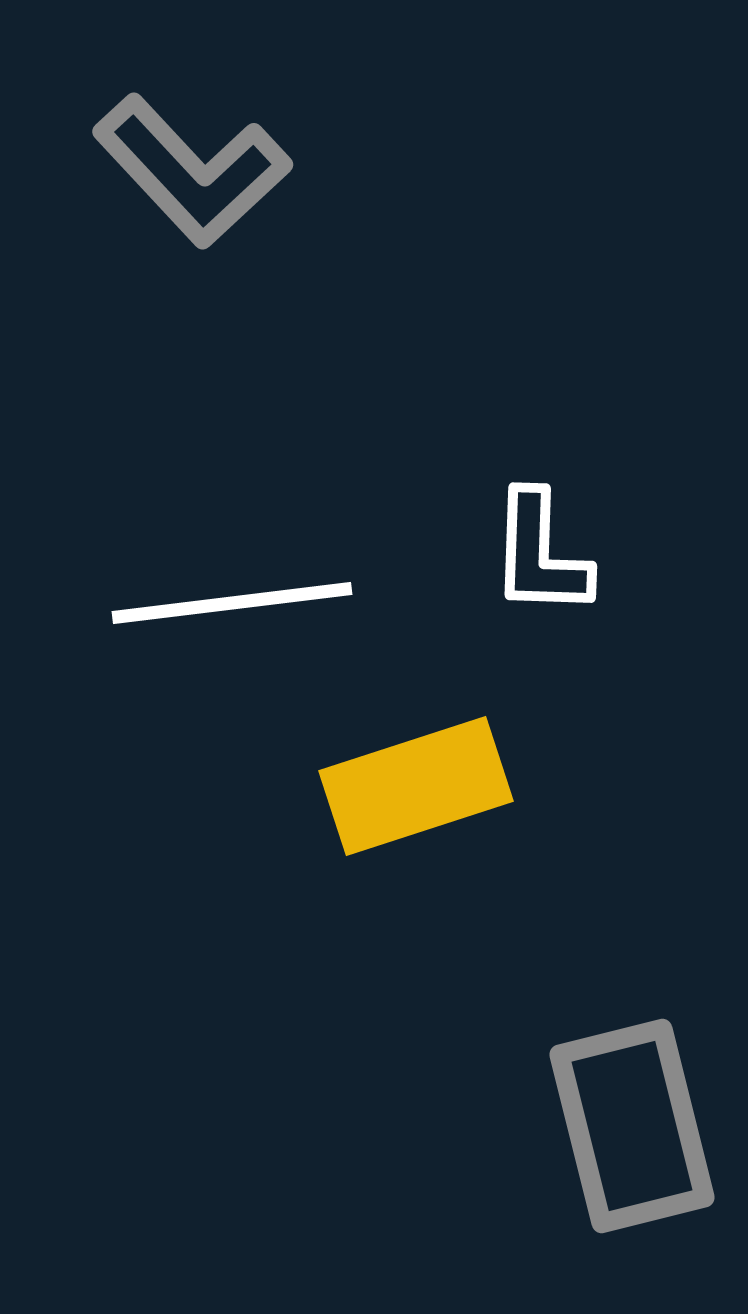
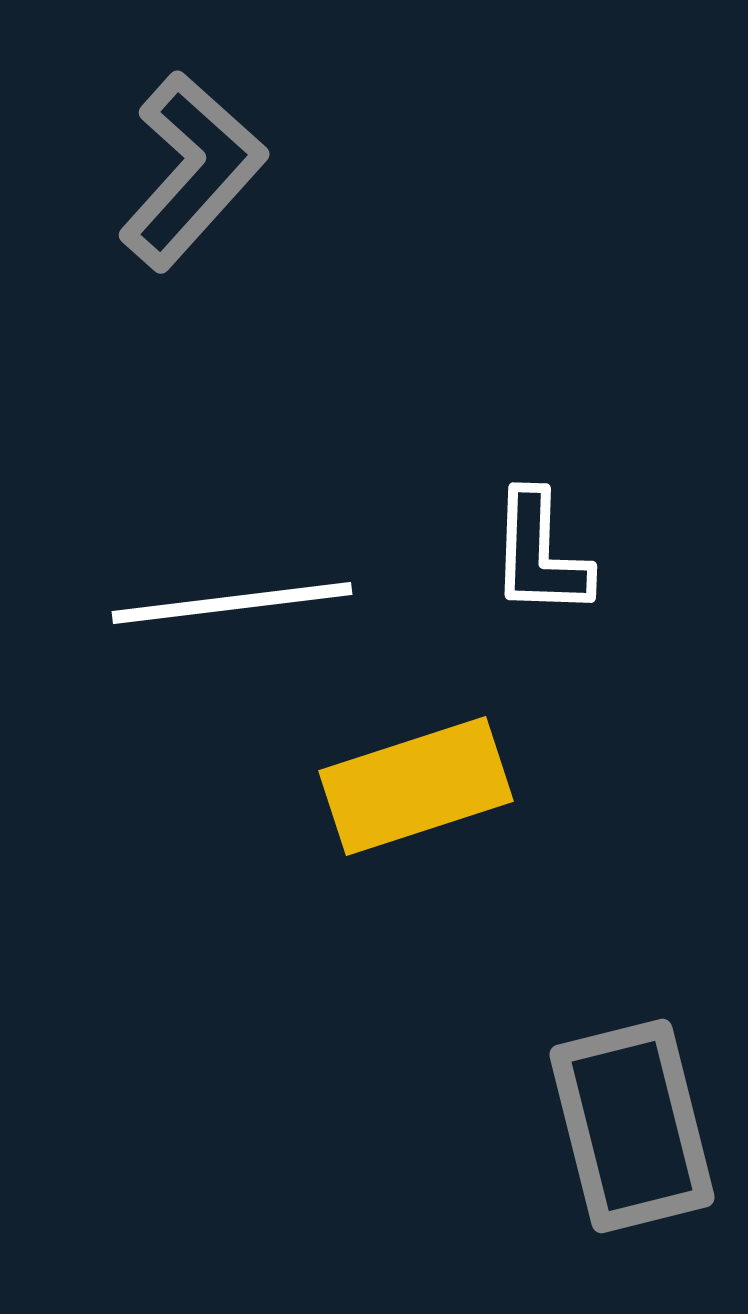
gray L-shape: rotated 95 degrees counterclockwise
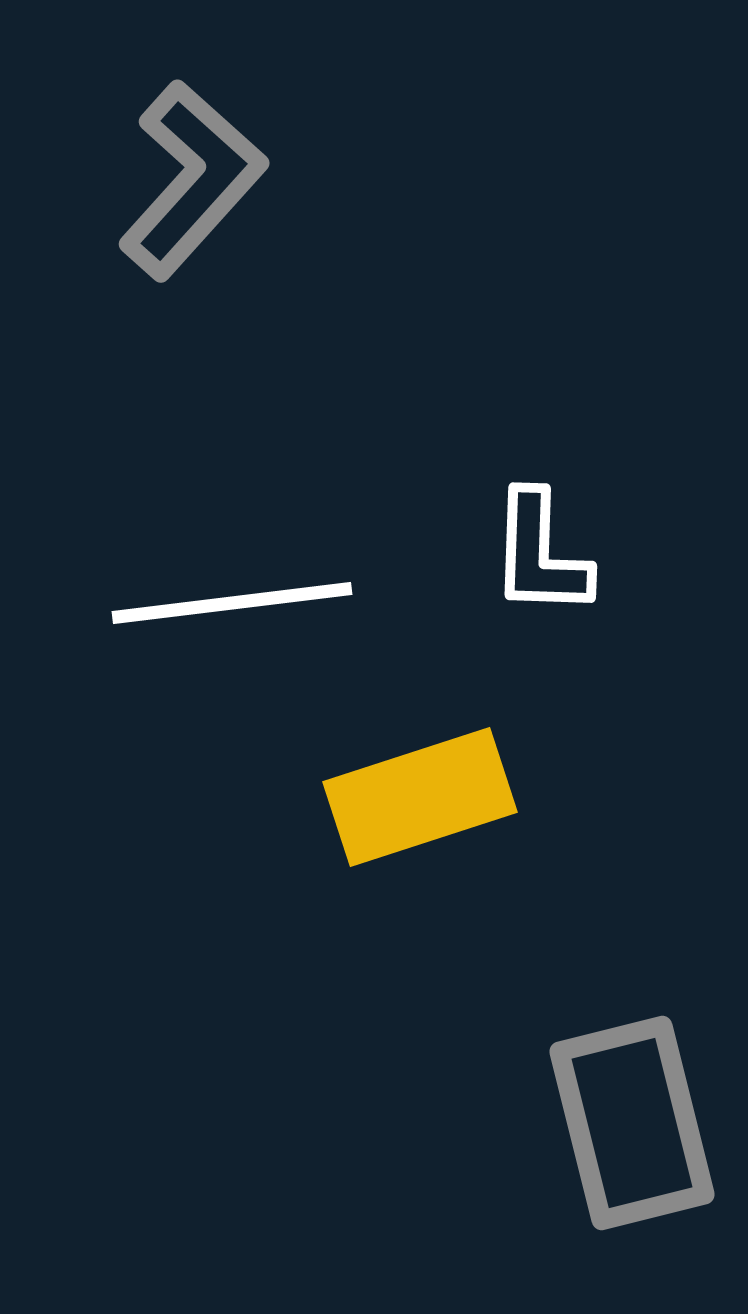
gray L-shape: moved 9 px down
yellow rectangle: moved 4 px right, 11 px down
gray rectangle: moved 3 px up
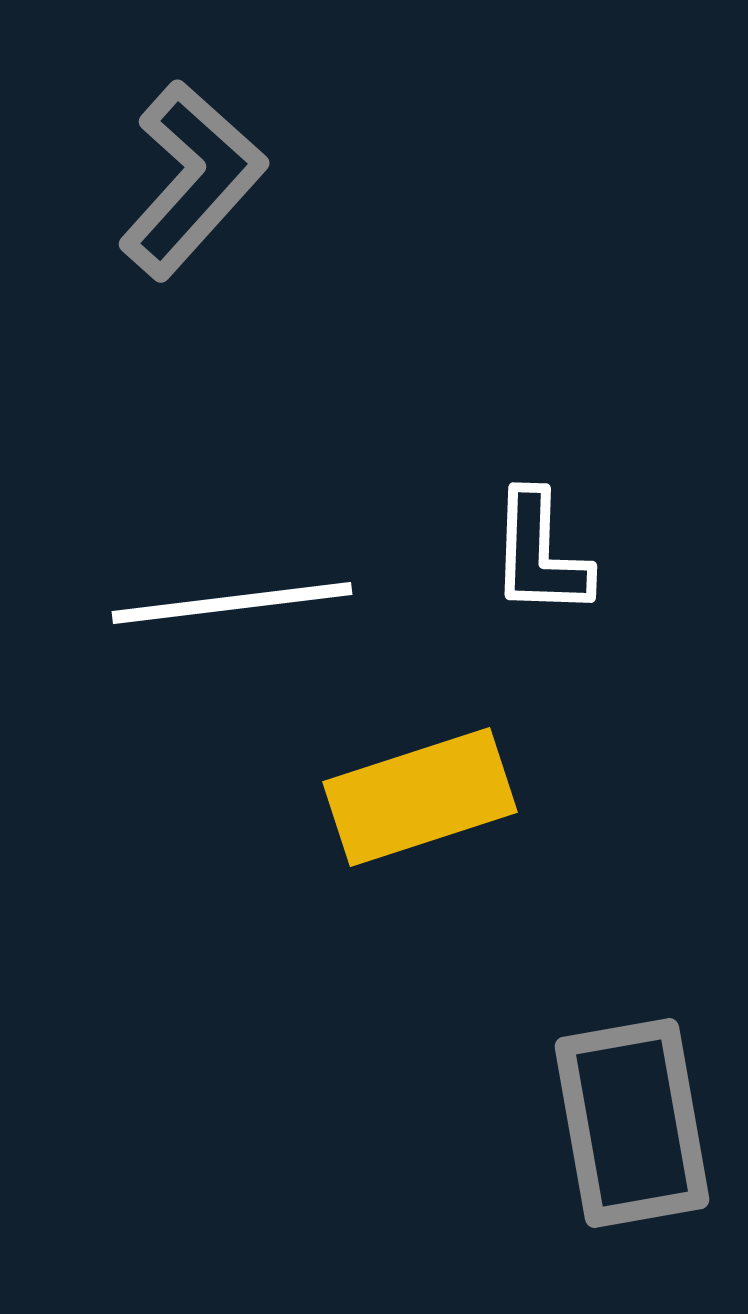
gray rectangle: rotated 4 degrees clockwise
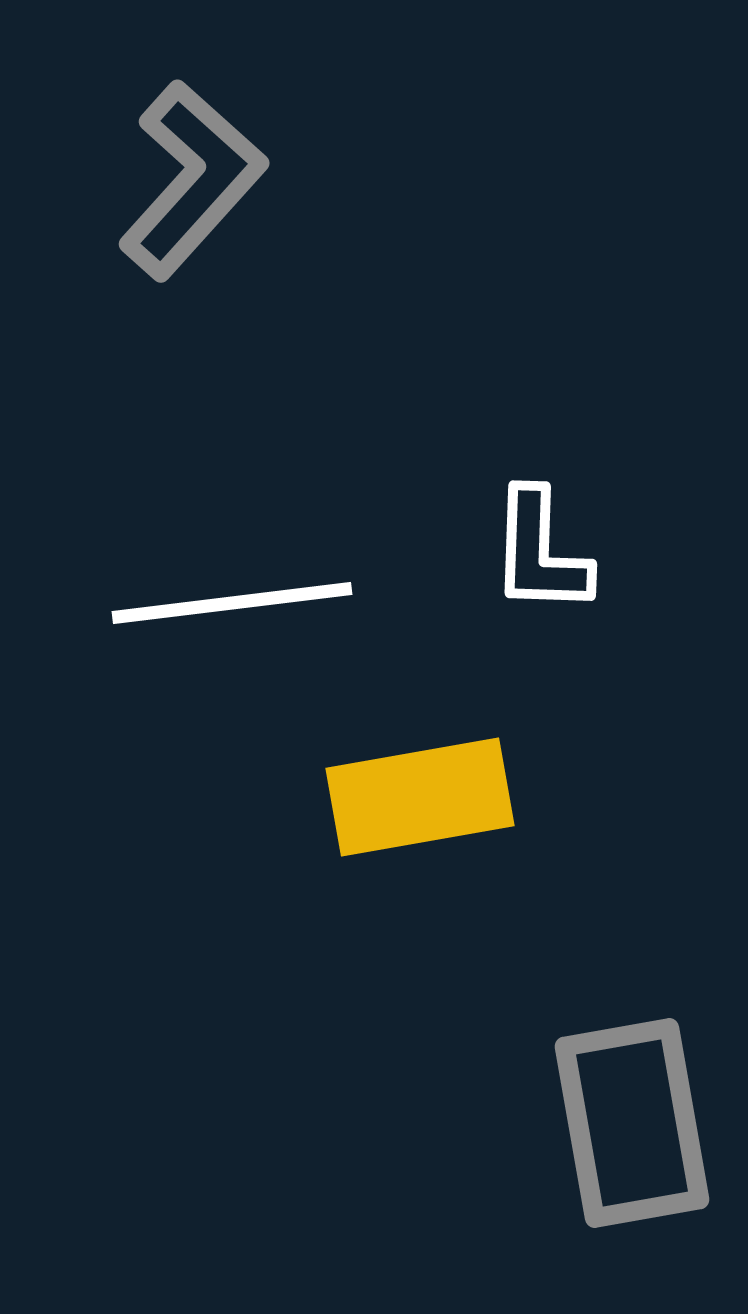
white L-shape: moved 2 px up
yellow rectangle: rotated 8 degrees clockwise
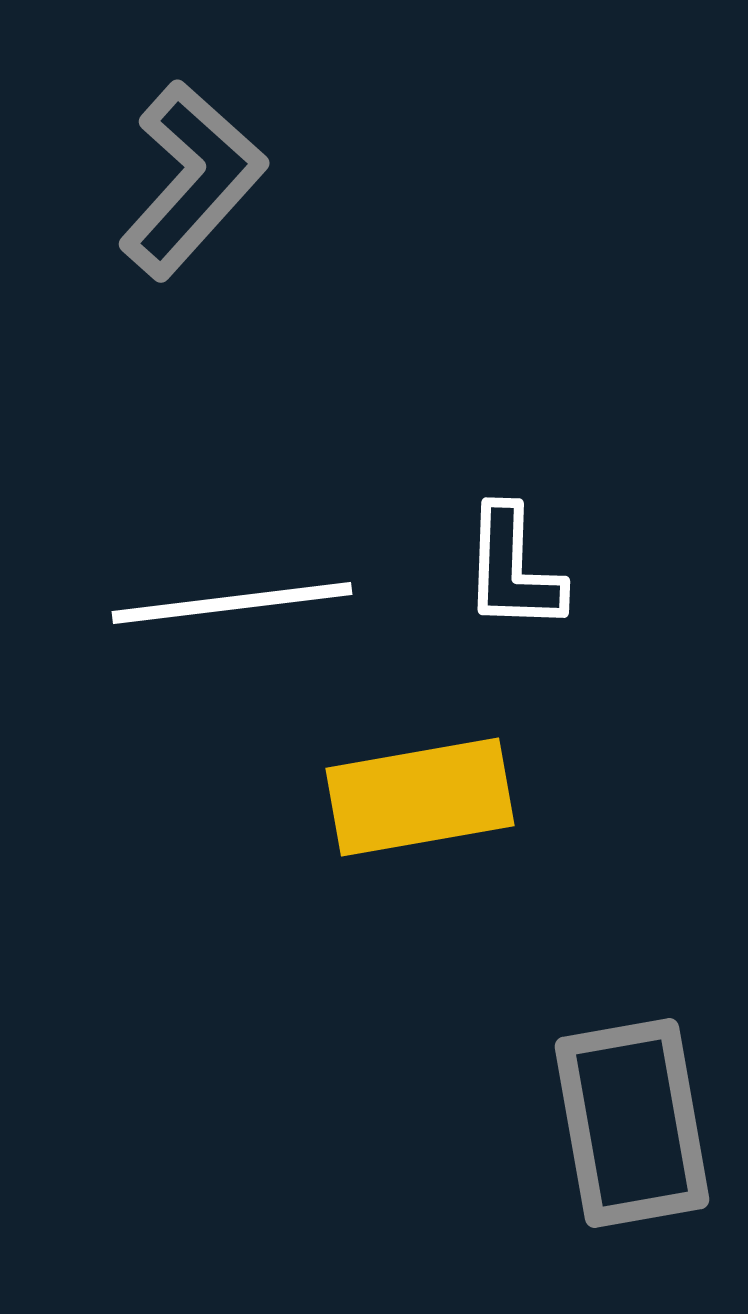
white L-shape: moved 27 px left, 17 px down
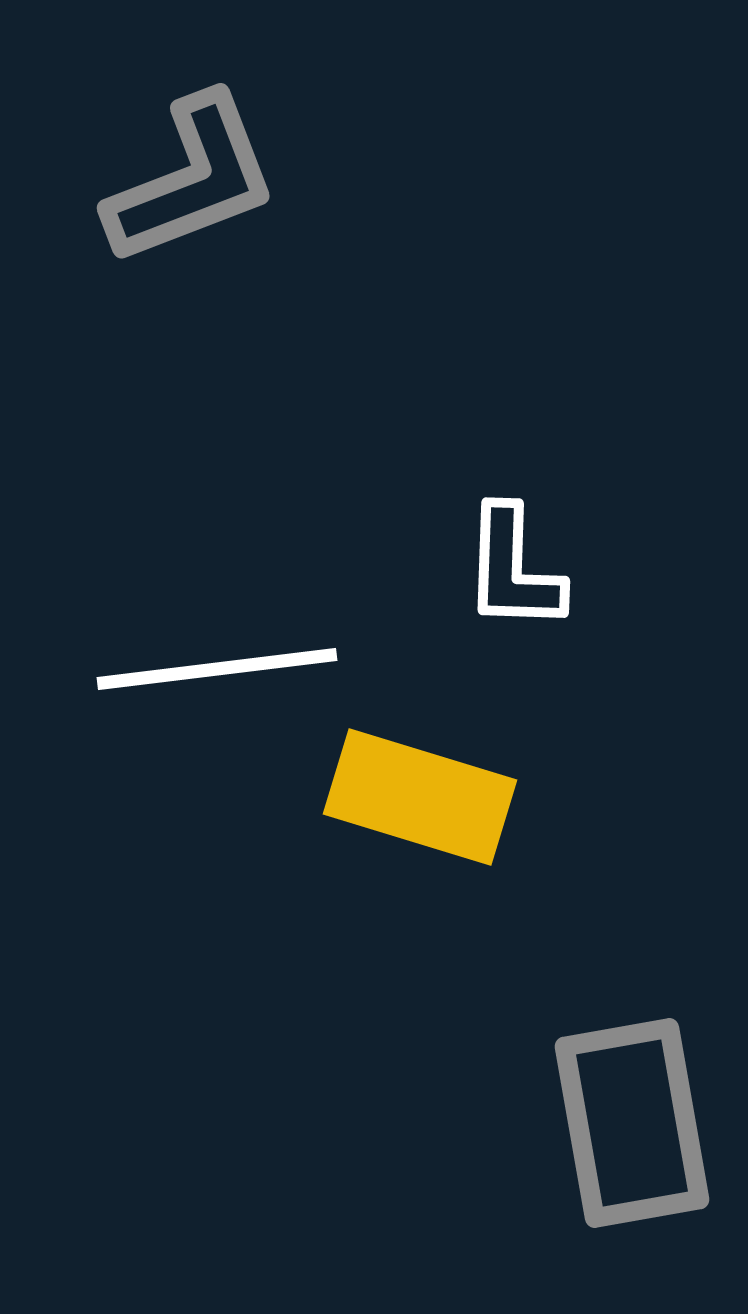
gray L-shape: rotated 27 degrees clockwise
white line: moved 15 px left, 66 px down
yellow rectangle: rotated 27 degrees clockwise
